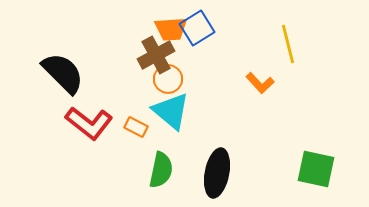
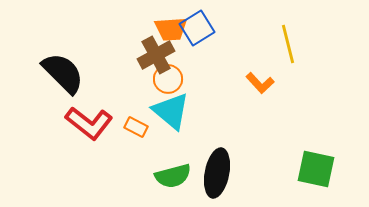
green semicircle: moved 12 px right, 6 px down; rotated 63 degrees clockwise
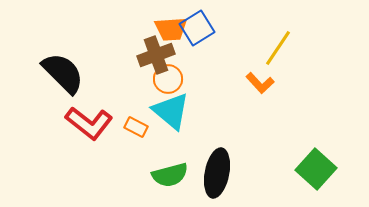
yellow line: moved 10 px left, 4 px down; rotated 48 degrees clockwise
brown cross: rotated 9 degrees clockwise
green square: rotated 30 degrees clockwise
green semicircle: moved 3 px left, 1 px up
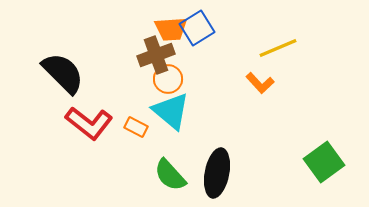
yellow line: rotated 33 degrees clockwise
green square: moved 8 px right, 7 px up; rotated 12 degrees clockwise
green semicircle: rotated 63 degrees clockwise
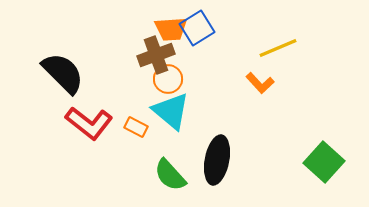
green square: rotated 12 degrees counterclockwise
black ellipse: moved 13 px up
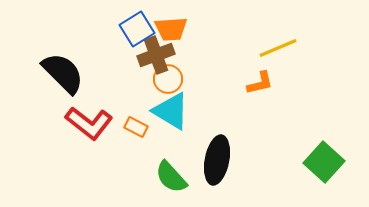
blue square: moved 60 px left, 1 px down
orange L-shape: rotated 60 degrees counterclockwise
cyan triangle: rotated 9 degrees counterclockwise
green semicircle: moved 1 px right, 2 px down
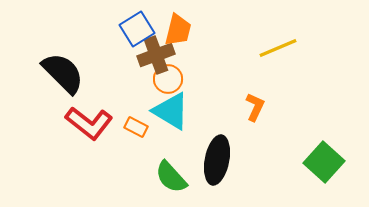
orange trapezoid: moved 7 px right, 1 px down; rotated 72 degrees counterclockwise
orange L-shape: moved 5 px left, 24 px down; rotated 52 degrees counterclockwise
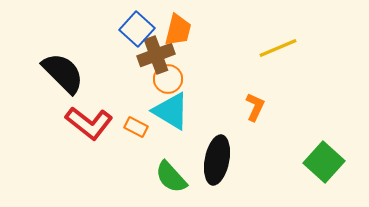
blue square: rotated 16 degrees counterclockwise
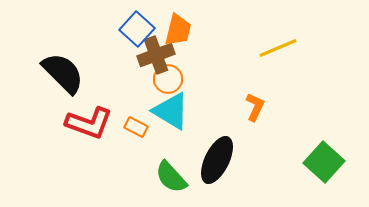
red L-shape: rotated 18 degrees counterclockwise
black ellipse: rotated 15 degrees clockwise
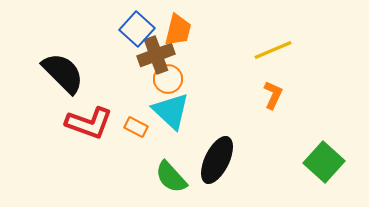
yellow line: moved 5 px left, 2 px down
orange L-shape: moved 18 px right, 12 px up
cyan triangle: rotated 12 degrees clockwise
